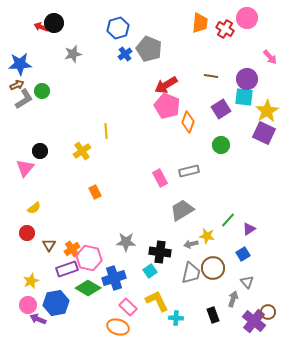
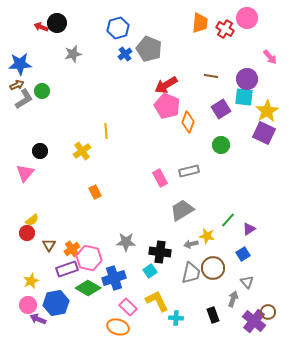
black circle at (54, 23): moved 3 px right
pink triangle at (25, 168): moved 5 px down
yellow semicircle at (34, 208): moved 2 px left, 12 px down
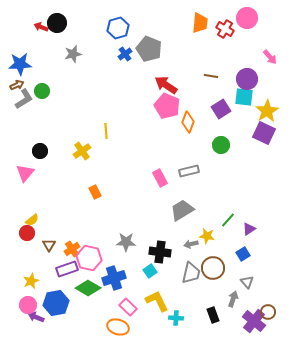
red arrow at (166, 85): rotated 65 degrees clockwise
purple arrow at (38, 319): moved 2 px left, 2 px up
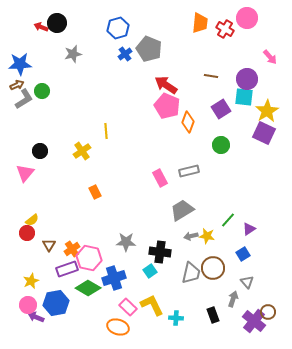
gray arrow at (191, 244): moved 8 px up
yellow L-shape at (157, 301): moved 5 px left, 4 px down
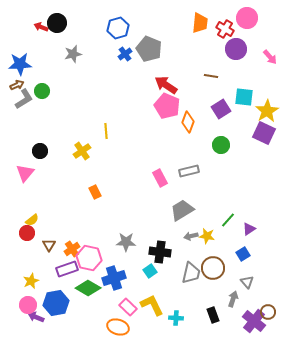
purple circle at (247, 79): moved 11 px left, 30 px up
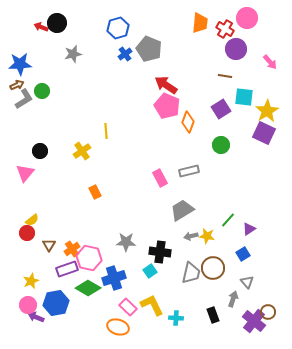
pink arrow at (270, 57): moved 5 px down
brown line at (211, 76): moved 14 px right
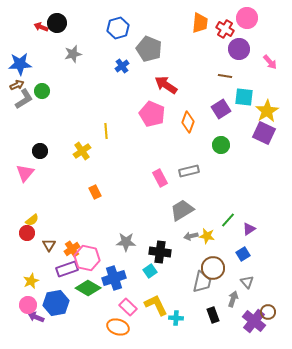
purple circle at (236, 49): moved 3 px right
blue cross at (125, 54): moved 3 px left, 12 px down
pink pentagon at (167, 106): moved 15 px left, 8 px down
pink hexagon at (89, 258): moved 2 px left
gray trapezoid at (191, 273): moved 11 px right, 9 px down
yellow L-shape at (152, 305): moved 4 px right
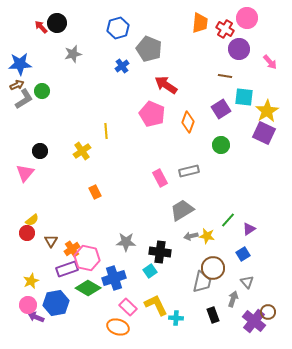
red arrow at (41, 27): rotated 24 degrees clockwise
brown triangle at (49, 245): moved 2 px right, 4 px up
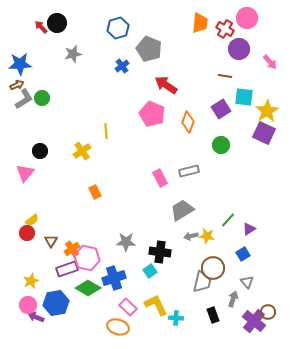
green circle at (42, 91): moved 7 px down
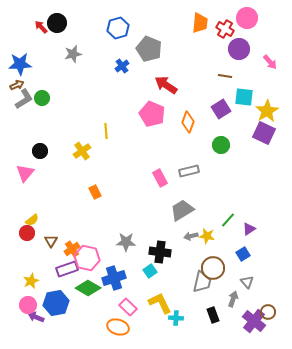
yellow L-shape at (156, 305): moved 4 px right, 2 px up
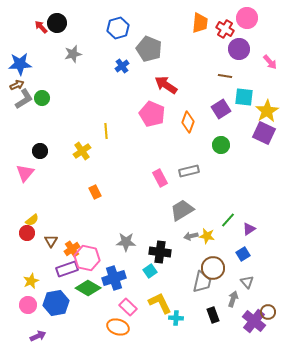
purple arrow at (36, 317): moved 2 px right, 19 px down; rotated 133 degrees clockwise
